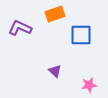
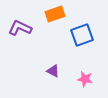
blue square: moved 1 px right; rotated 20 degrees counterclockwise
purple triangle: moved 2 px left; rotated 16 degrees counterclockwise
pink star: moved 4 px left, 6 px up; rotated 21 degrees clockwise
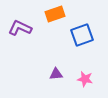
purple triangle: moved 3 px right, 3 px down; rotated 32 degrees counterclockwise
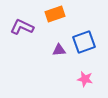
purple L-shape: moved 2 px right, 1 px up
blue square: moved 2 px right, 7 px down
purple triangle: moved 3 px right, 24 px up
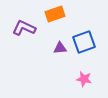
purple L-shape: moved 2 px right, 1 px down
purple triangle: moved 1 px right, 2 px up
pink star: moved 1 px left
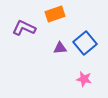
blue square: moved 1 px right, 1 px down; rotated 20 degrees counterclockwise
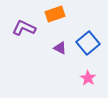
blue square: moved 3 px right
purple triangle: rotated 32 degrees clockwise
pink star: moved 4 px right, 1 px up; rotated 21 degrees clockwise
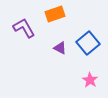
purple L-shape: rotated 35 degrees clockwise
pink star: moved 2 px right, 2 px down
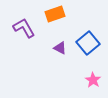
pink star: moved 3 px right
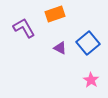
pink star: moved 2 px left
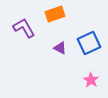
blue square: moved 1 px right; rotated 15 degrees clockwise
